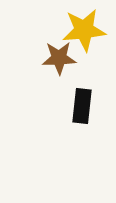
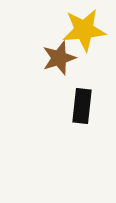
brown star: rotated 16 degrees counterclockwise
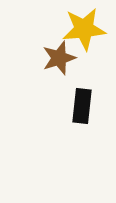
yellow star: moved 1 px up
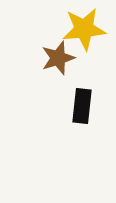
brown star: moved 1 px left
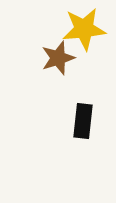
black rectangle: moved 1 px right, 15 px down
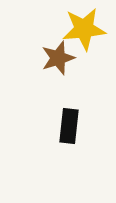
black rectangle: moved 14 px left, 5 px down
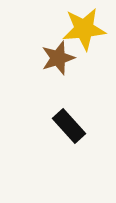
black rectangle: rotated 48 degrees counterclockwise
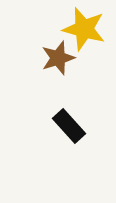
yellow star: rotated 21 degrees clockwise
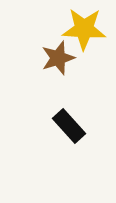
yellow star: rotated 12 degrees counterclockwise
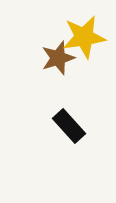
yellow star: moved 8 px down; rotated 12 degrees counterclockwise
